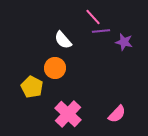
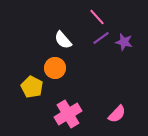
pink line: moved 4 px right
purple line: moved 7 px down; rotated 30 degrees counterclockwise
pink cross: rotated 16 degrees clockwise
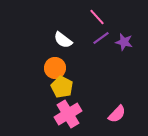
white semicircle: rotated 12 degrees counterclockwise
yellow pentagon: moved 30 px right
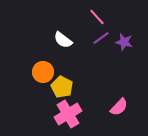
orange circle: moved 12 px left, 4 px down
pink semicircle: moved 2 px right, 7 px up
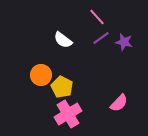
orange circle: moved 2 px left, 3 px down
pink semicircle: moved 4 px up
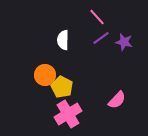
white semicircle: rotated 54 degrees clockwise
orange circle: moved 4 px right
pink semicircle: moved 2 px left, 3 px up
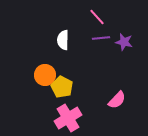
purple line: rotated 30 degrees clockwise
pink cross: moved 4 px down
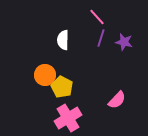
purple line: rotated 66 degrees counterclockwise
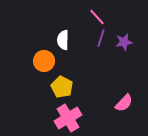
purple star: rotated 24 degrees counterclockwise
orange circle: moved 1 px left, 14 px up
pink semicircle: moved 7 px right, 3 px down
